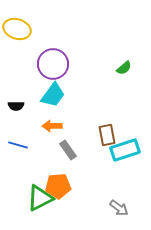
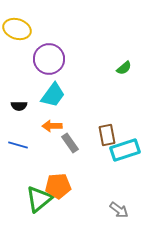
purple circle: moved 4 px left, 5 px up
black semicircle: moved 3 px right
gray rectangle: moved 2 px right, 7 px up
green triangle: moved 1 px left, 1 px down; rotated 12 degrees counterclockwise
gray arrow: moved 2 px down
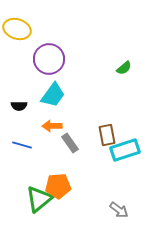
blue line: moved 4 px right
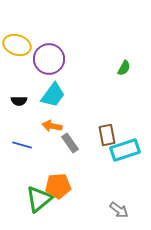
yellow ellipse: moved 16 px down
green semicircle: rotated 21 degrees counterclockwise
black semicircle: moved 5 px up
orange arrow: rotated 12 degrees clockwise
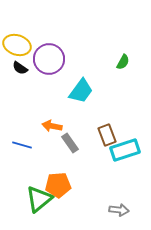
green semicircle: moved 1 px left, 6 px up
cyan trapezoid: moved 28 px right, 4 px up
black semicircle: moved 1 px right, 33 px up; rotated 35 degrees clockwise
brown rectangle: rotated 10 degrees counterclockwise
orange pentagon: moved 1 px up
gray arrow: rotated 30 degrees counterclockwise
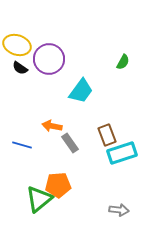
cyan rectangle: moved 3 px left, 3 px down
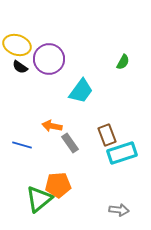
black semicircle: moved 1 px up
